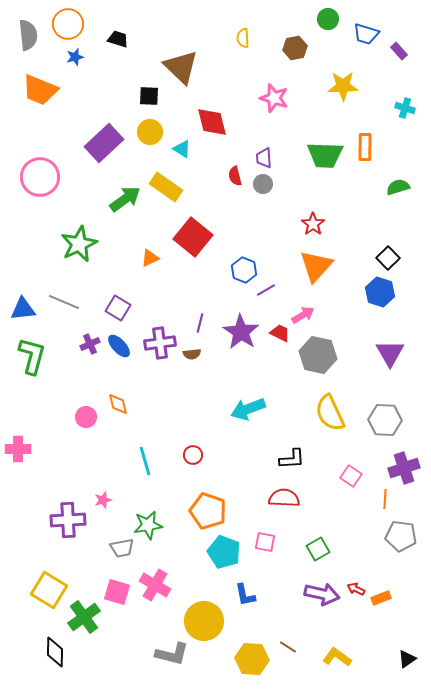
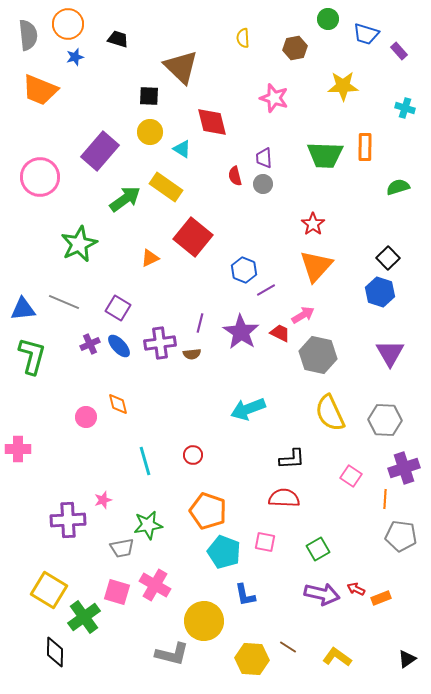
purple rectangle at (104, 143): moved 4 px left, 8 px down; rotated 6 degrees counterclockwise
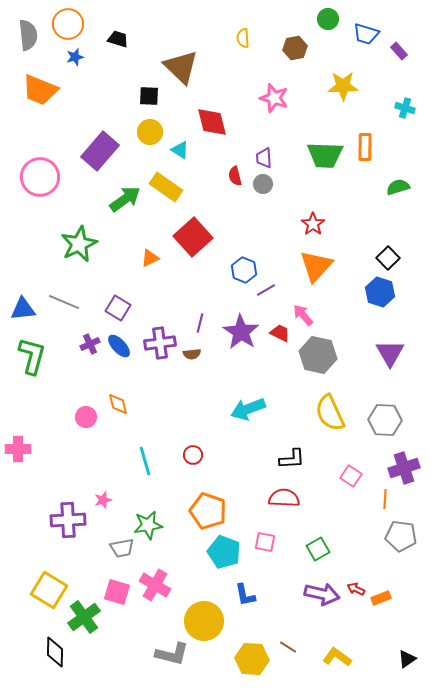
cyan triangle at (182, 149): moved 2 px left, 1 px down
red square at (193, 237): rotated 9 degrees clockwise
pink arrow at (303, 315): rotated 100 degrees counterclockwise
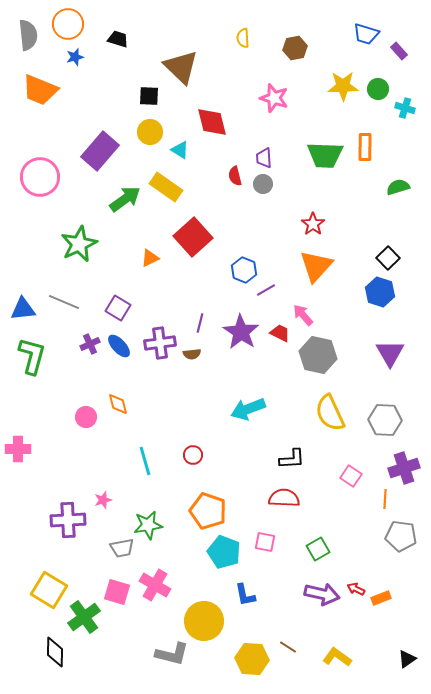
green circle at (328, 19): moved 50 px right, 70 px down
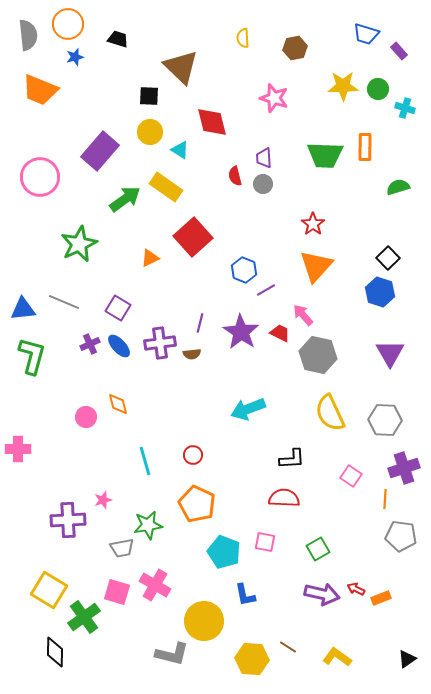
orange pentagon at (208, 511): moved 11 px left, 7 px up; rotated 6 degrees clockwise
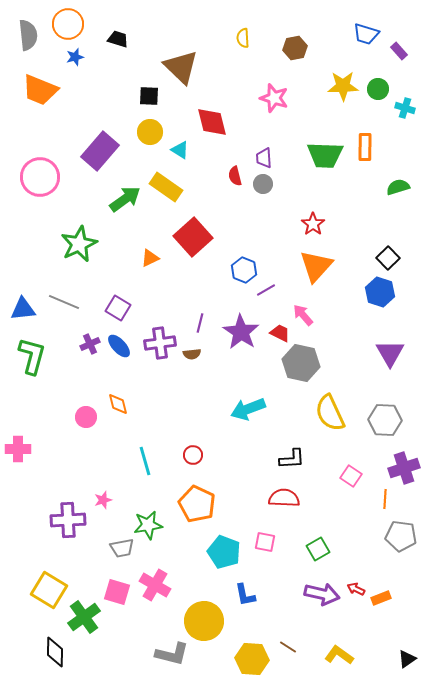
gray hexagon at (318, 355): moved 17 px left, 8 px down
yellow L-shape at (337, 657): moved 2 px right, 2 px up
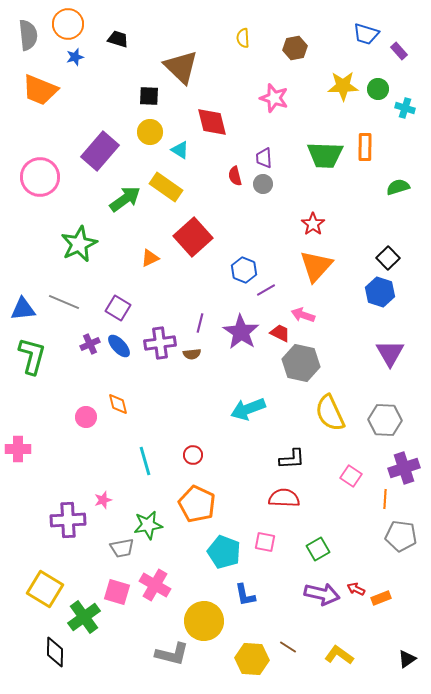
pink arrow at (303, 315): rotated 30 degrees counterclockwise
yellow square at (49, 590): moved 4 px left, 1 px up
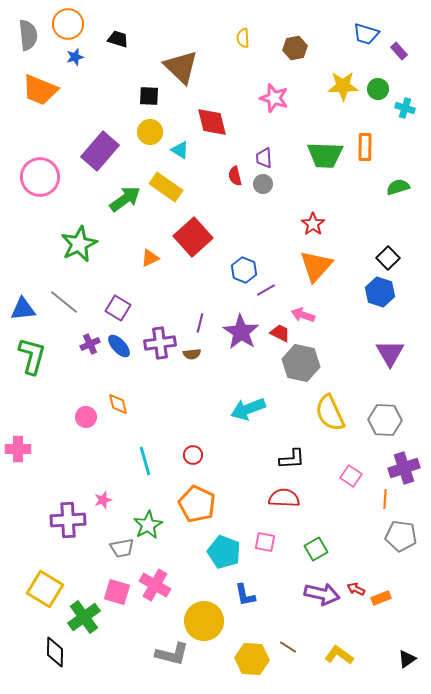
gray line at (64, 302): rotated 16 degrees clockwise
green star at (148, 525): rotated 20 degrees counterclockwise
green square at (318, 549): moved 2 px left
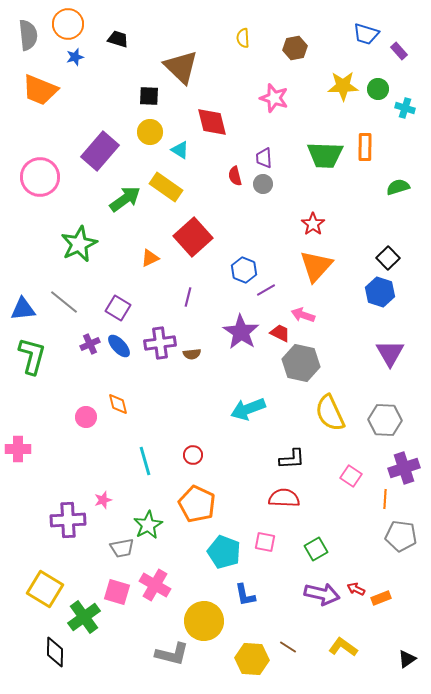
purple line at (200, 323): moved 12 px left, 26 px up
yellow L-shape at (339, 655): moved 4 px right, 8 px up
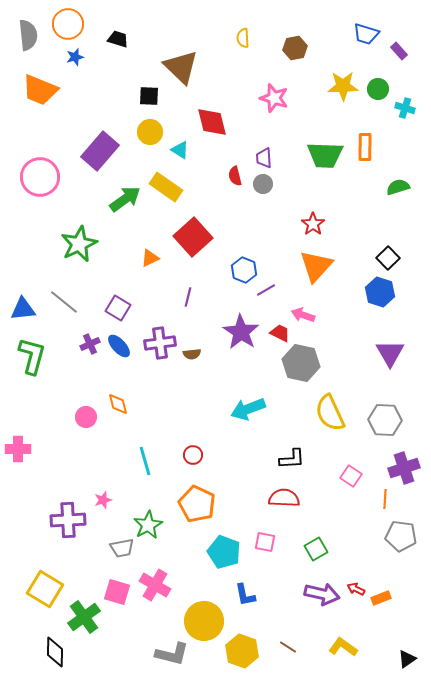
yellow hexagon at (252, 659): moved 10 px left, 8 px up; rotated 16 degrees clockwise
